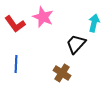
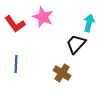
cyan arrow: moved 5 px left
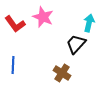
blue line: moved 3 px left, 1 px down
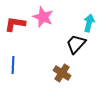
red L-shape: rotated 135 degrees clockwise
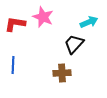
cyan arrow: moved 1 px up; rotated 54 degrees clockwise
black trapezoid: moved 2 px left
brown cross: rotated 36 degrees counterclockwise
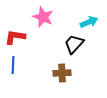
red L-shape: moved 13 px down
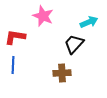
pink star: moved 1 px up
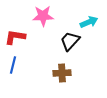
pink star: rotated 25 degrees counterclockwise
black trapezoid: moved 4 px left, 3 px up
blue line: rotated 12 degrees clockwise
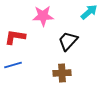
cyan arrow: moved 10 px up; rotated 18 degrees counterclockwise
black trapezoid: moved 2 px left
blue line: rotated 60 degrees clockwise
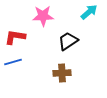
black trapezoid: rotated 15 degrees clockwise
blue line: moved 3 px up
